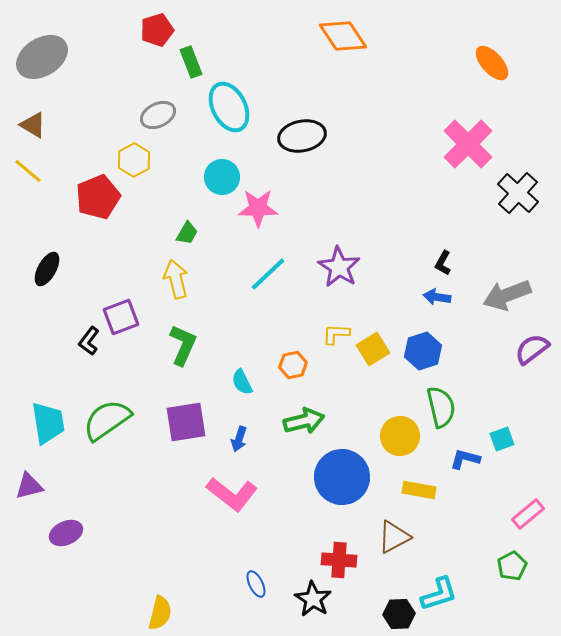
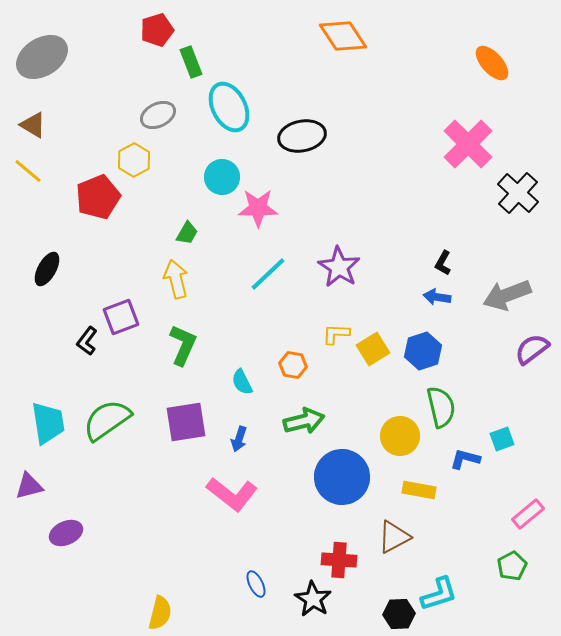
black L-shape at (89, 341): moved 2 px left
orange hexagon at (293, 365): rotated 20 degrees clockwise
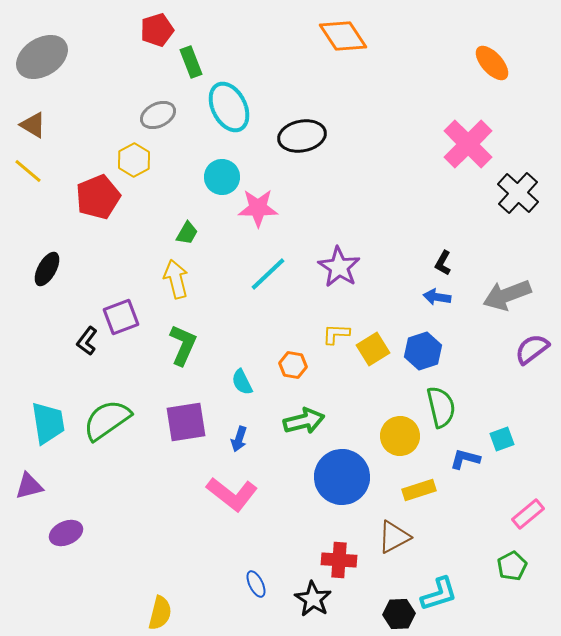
yellow rectangle at (419, 490): rotated 28 degrees counterclockwise
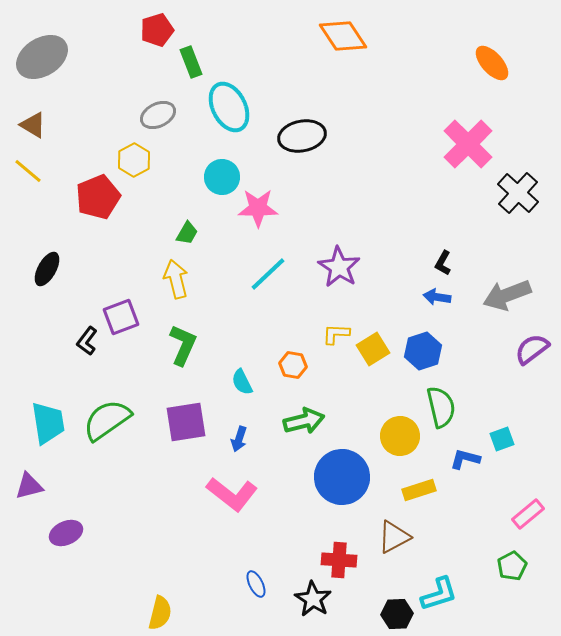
black hexagon at (399, 614): moved 2 px left
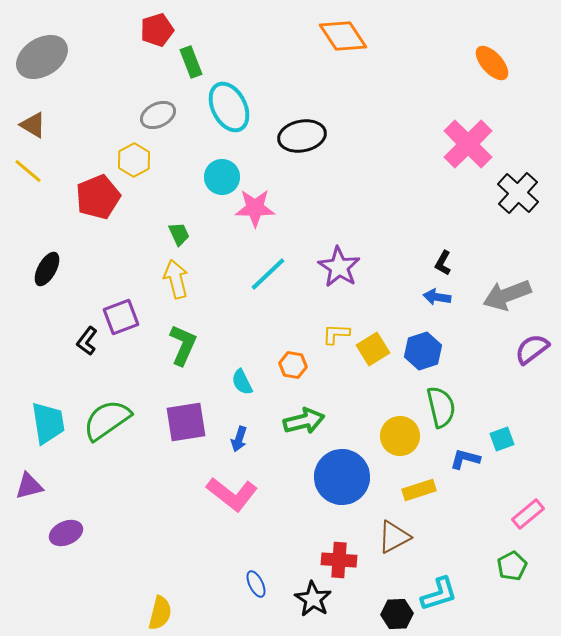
pink star at (258, 208): moved 3 px left
green trapezoid at (187, 233): moved 8 px left, 1 px down; rotated 55 degrees counterclockwise
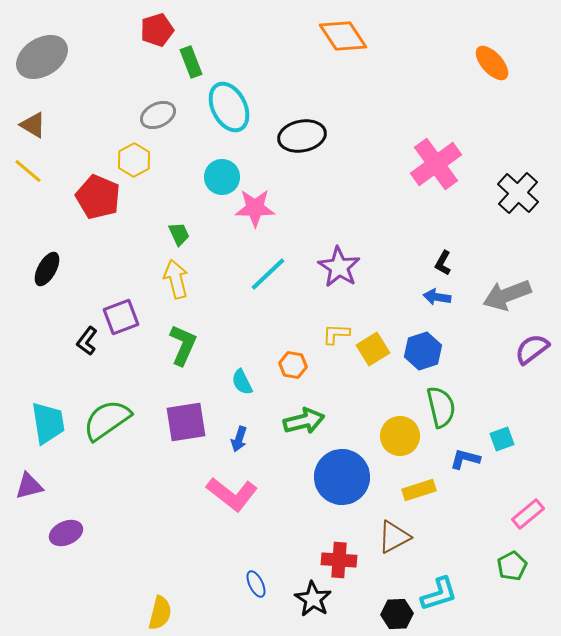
pink cross at (468, 144): moved 32 px left, 20 px down; rotated 9 degrees clockwise
red pentagon at (98, 197): rotated 27 degrees counterclockwise
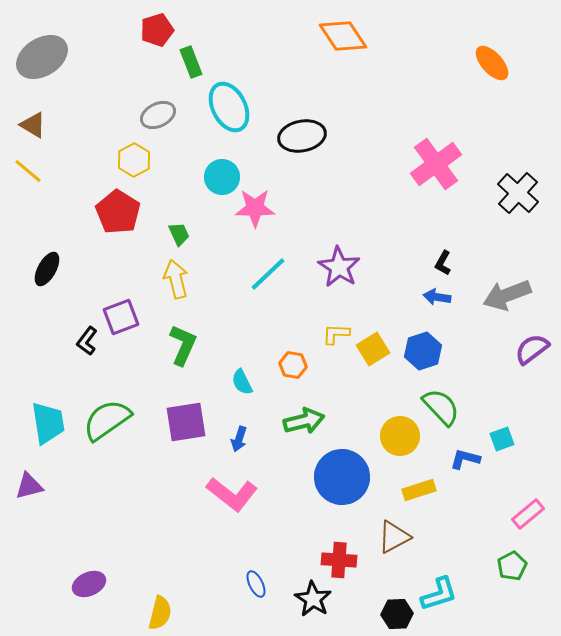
red pentagon at (98, 197): moved 20 px right, 15 px down; rotated 9 degrees clockwise
green semicircle at (441, 407): rotated 30 degrees counterclockwise
purple ellipse at (66, 533): moved 23 px right, 51 px down
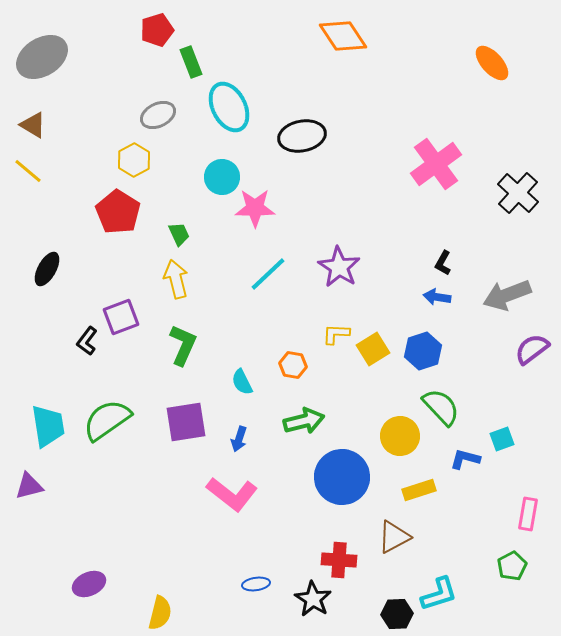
cyan trapezoid at (48, 423): moved 3 px down
pink rectangle at (528, 514): rotated 40 degrees counterclockwise
blue ellipse at (256, 584): rotated 72 degrees counterclockwise
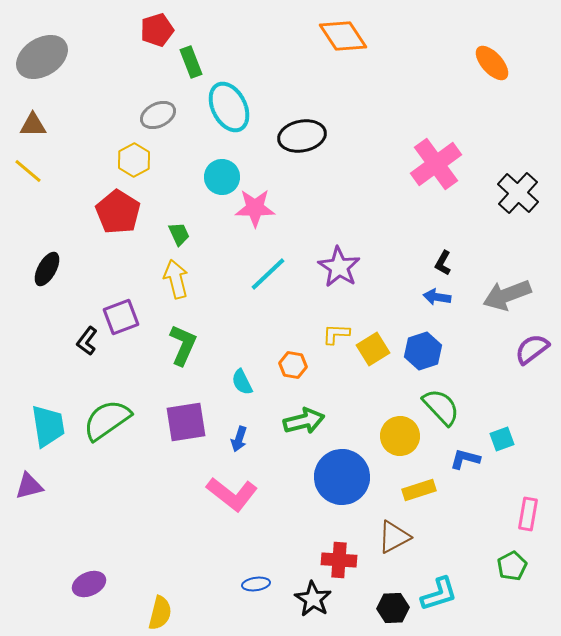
brown triangle at (33, 125): rotated 32 degrees counterclockwise
black hexagon at (397, 614): moved 4 px left, 6 px up
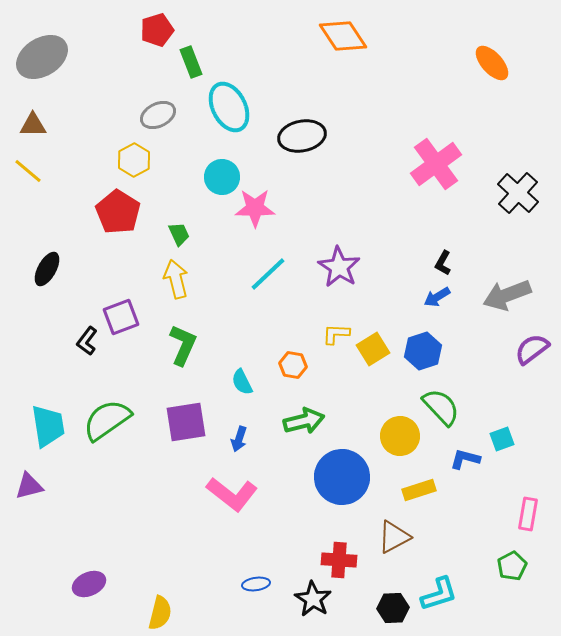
blue arrow at (437, 297): rotated 40 degrees counterclockwise
